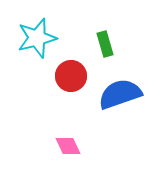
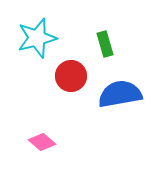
blue semicircle: rotated 9 degrees clockwise
pink diamond: moved 26 px left, 4 px up; rotated 24 degrees counterclockwise
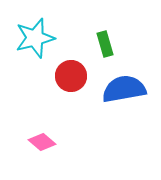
cyan star: moved 2 px left
blue semicircle: moved 4 px right, 5 px up
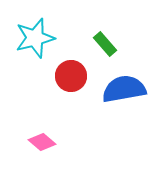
green rectangle: rotated 25 degrees counterclockwise
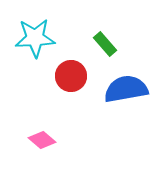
cyan star: rotated 12 degrees clockwise
blue semicircle: moved 2 px right
pink diamond: moved 2 px up
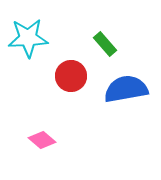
cyan star: moved 7 px left
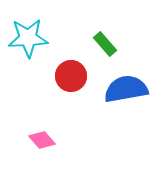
pink diamond: rotated 8 degrees clockwise
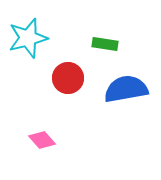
cyan star: rotated 12 degrees counterclockwise
green rectangle: rotated 40 degrees counterclockwise
red circle: moved 3 px left, 2 px down
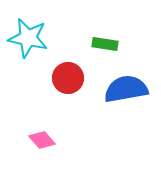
cyan star: rotated 27 degrees clockwise
